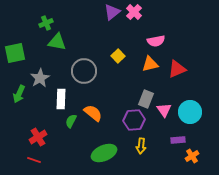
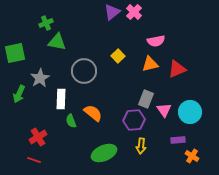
green semicircle: rotated 48 degrees counterclockwise
orange cross: rotated 24 degrees counterclockwise
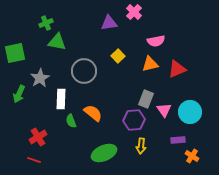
purple triangle: moved 3 px left, 11 px down; rotated 30 degrees clockwise
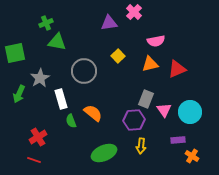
white rectangle: rotated 18 degrees counterclockwise
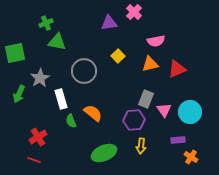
orange cross: moved 1 px left, 1 px down
